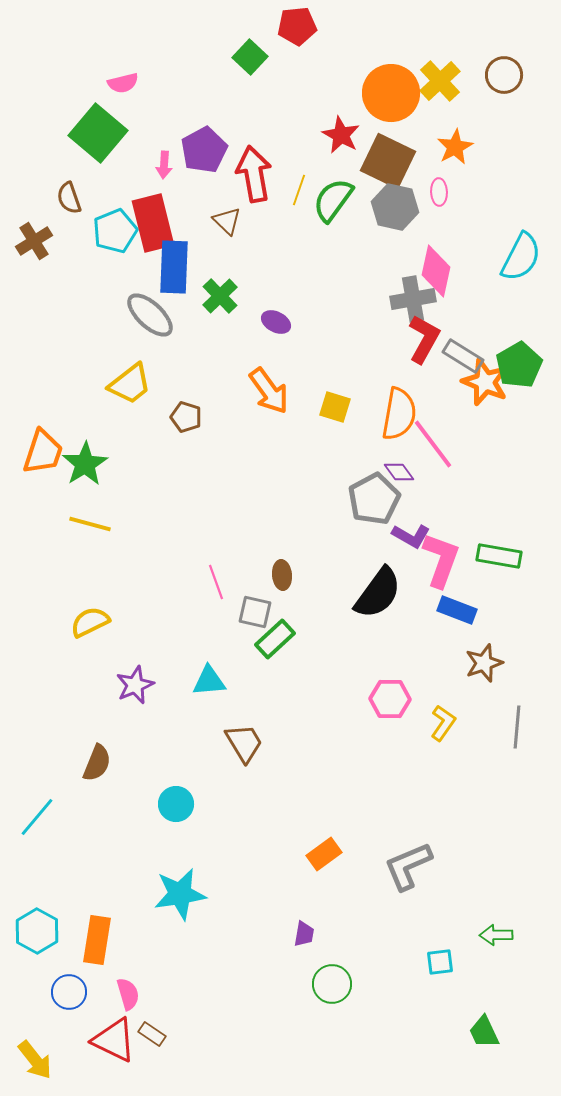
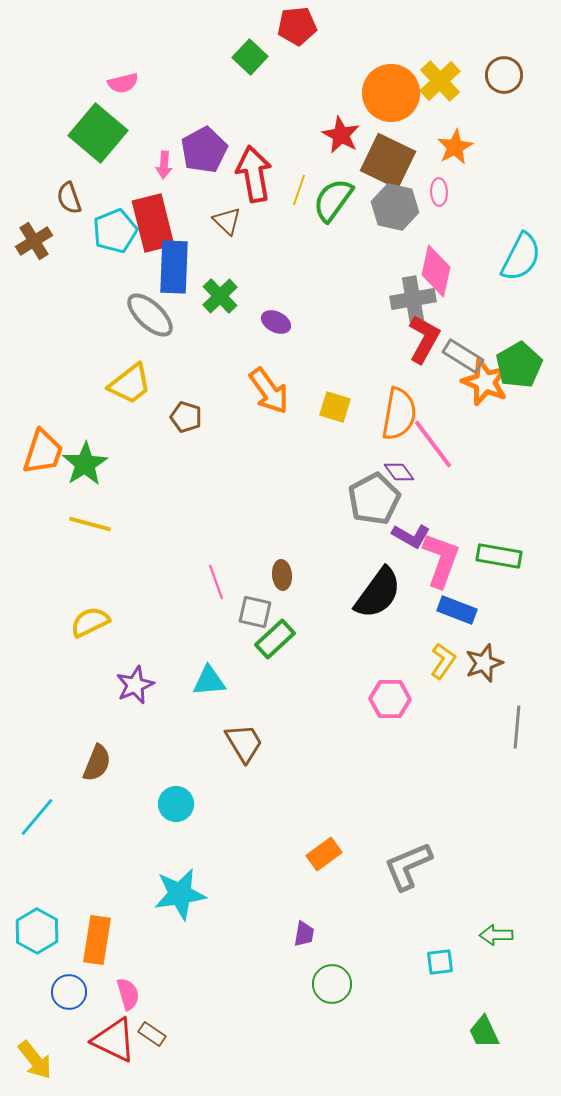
yellow L-shape at (443, 723): moved 62 px up
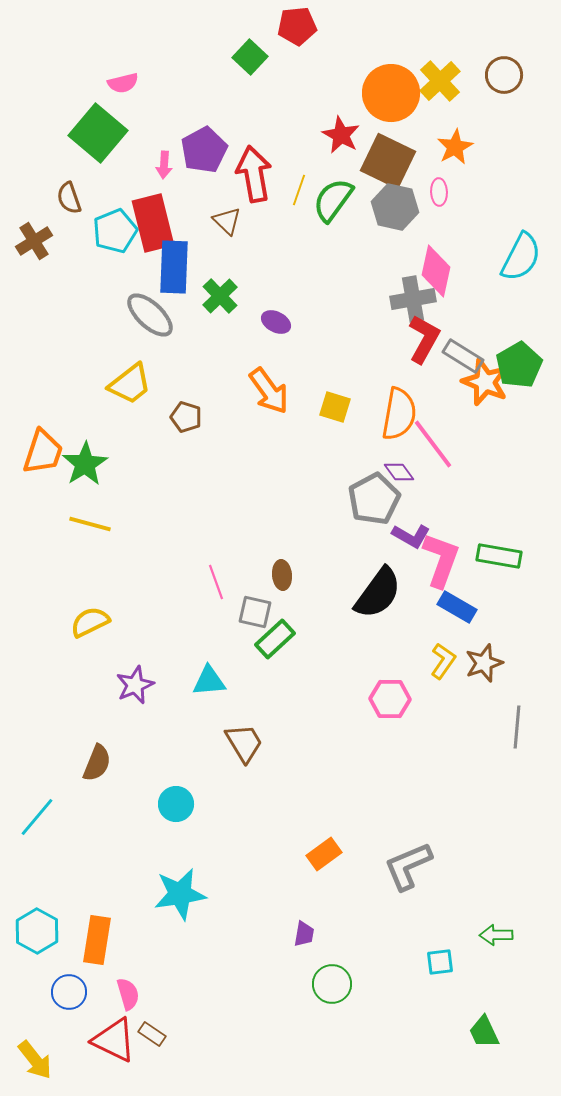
blue rectangle at (457, 610): moved 3 px up; rotated 9 degrees clockwise
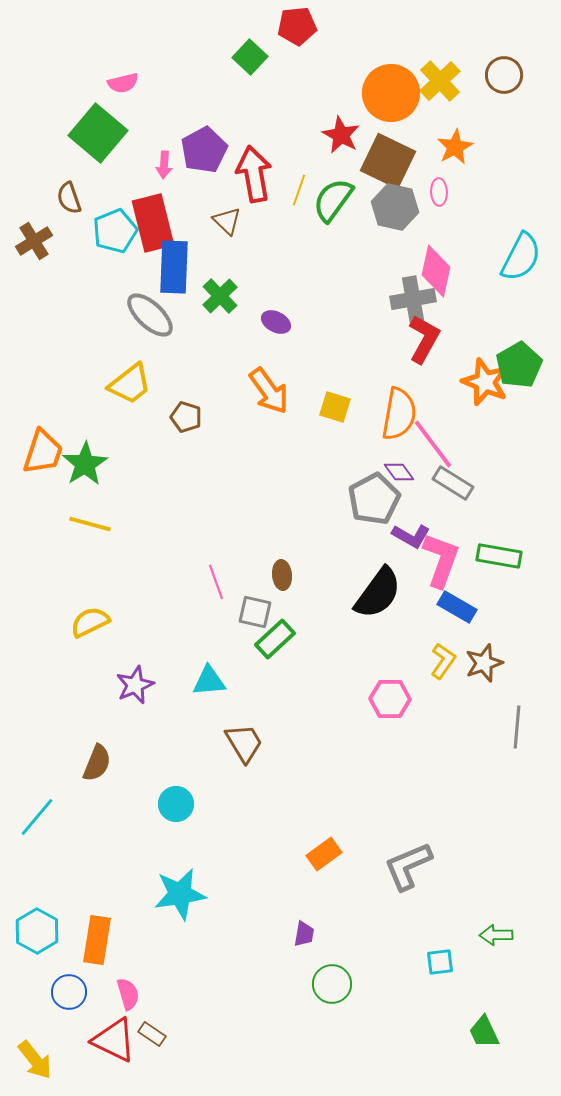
gray rectangle at (463, 356): moved 10 px left, 127 px down
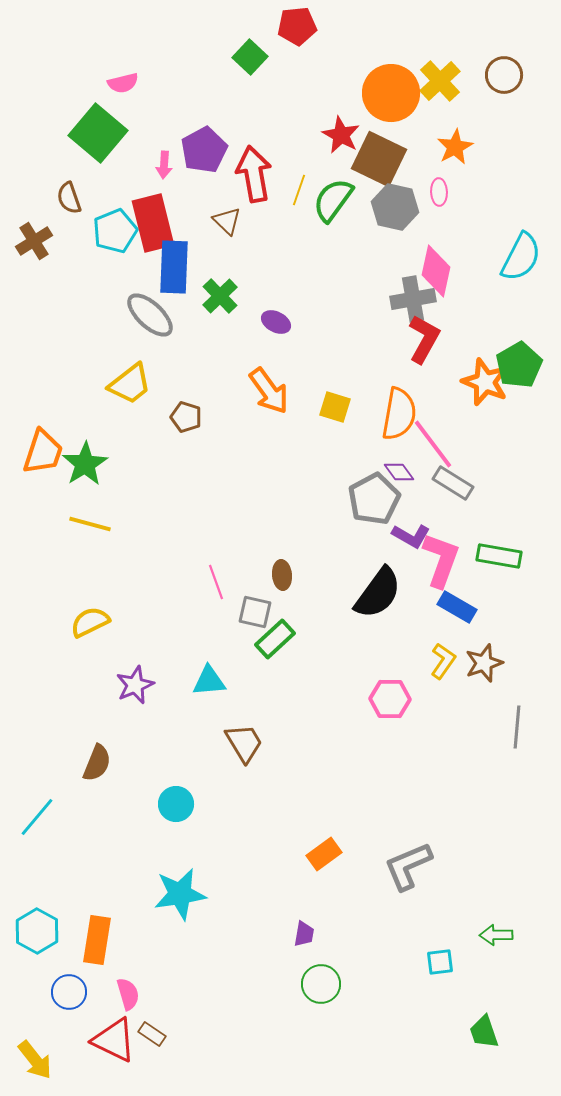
brown square at (388, 161): moved 9 px left, 2 px up
green circle at (332, 984): moved 11 px left
green trapezoid at (484, 1032): rotated 6 degrees clockwise
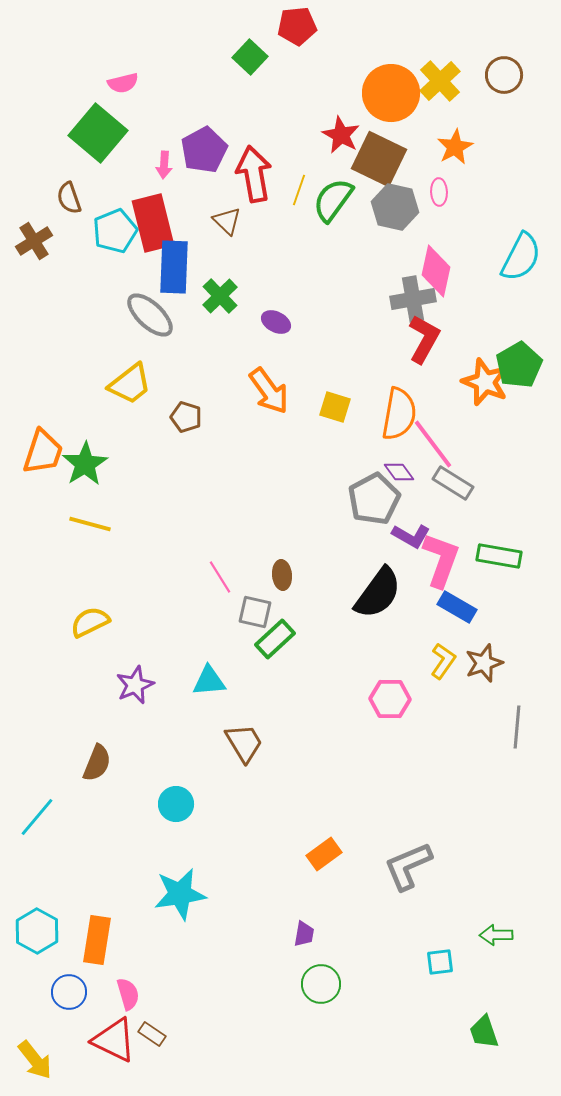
pink line at (216, 582): moved 4 px right, 5 px up; rotated 12 degrees counterclockwise
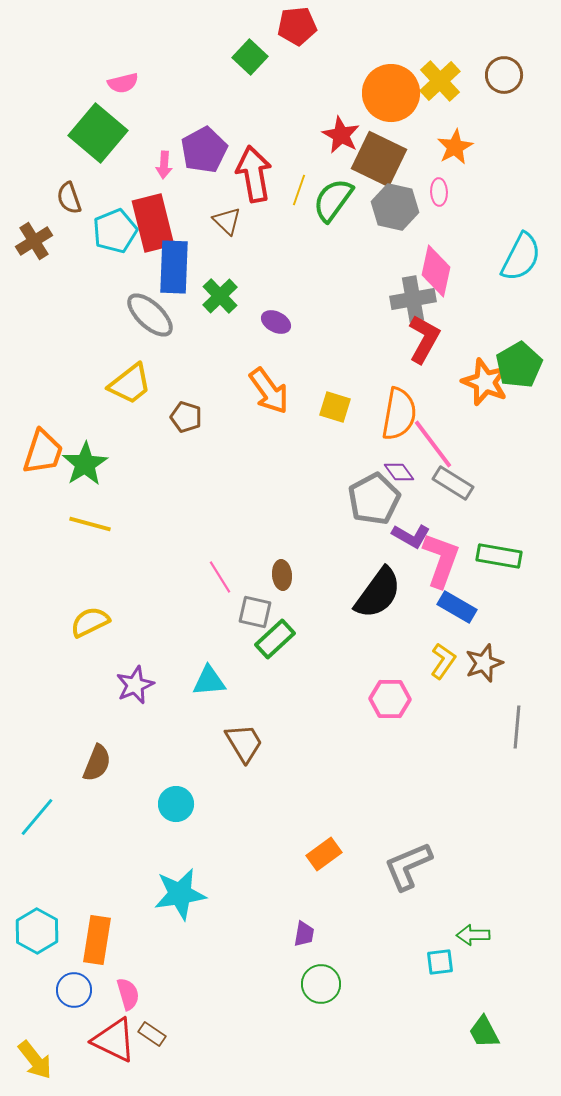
green arrow at (496, 935): moved 23 px left
blue circle at (69, 992): moved 5 px right, 2 px up
green trapezoid at (484, 1032): rotated 9 degrees counterclockwise
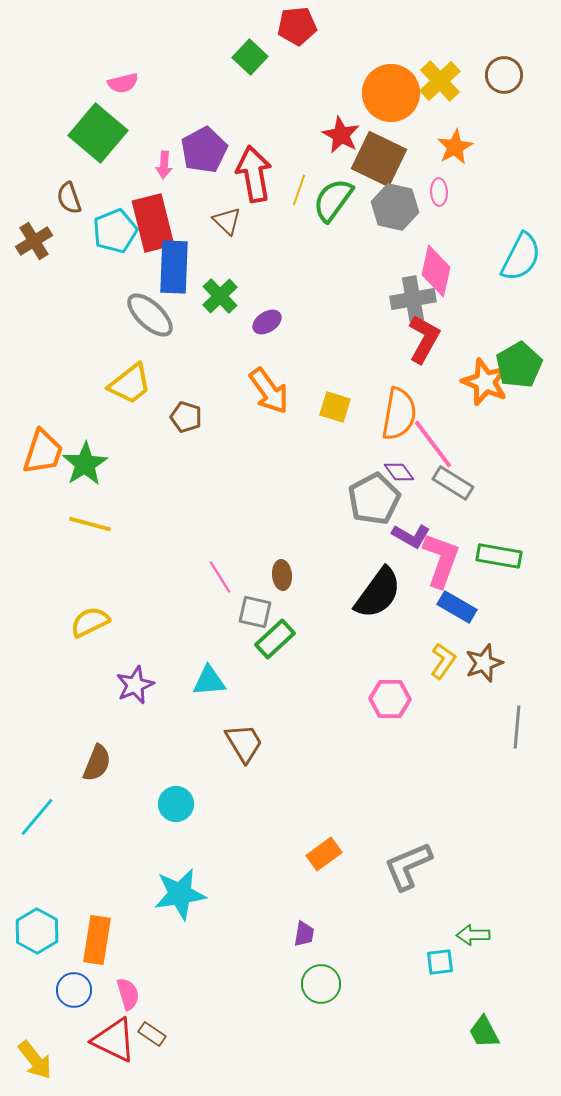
purple ellipse at (276, 322): moved 9 px left; rotated 60 degrees counterclockwise
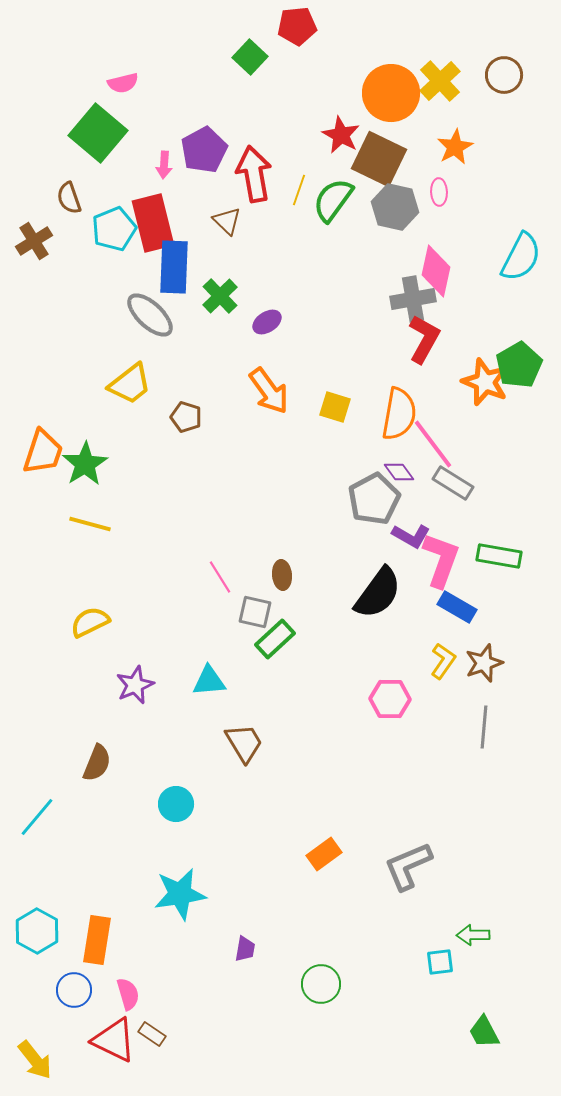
cyan pentagon at (115, 231): moved 1 px left, 2 px up
gray line at (517, 727): moved 33 px left
purple trapezoid at (304, 934): moved 59 px left, 15 px down
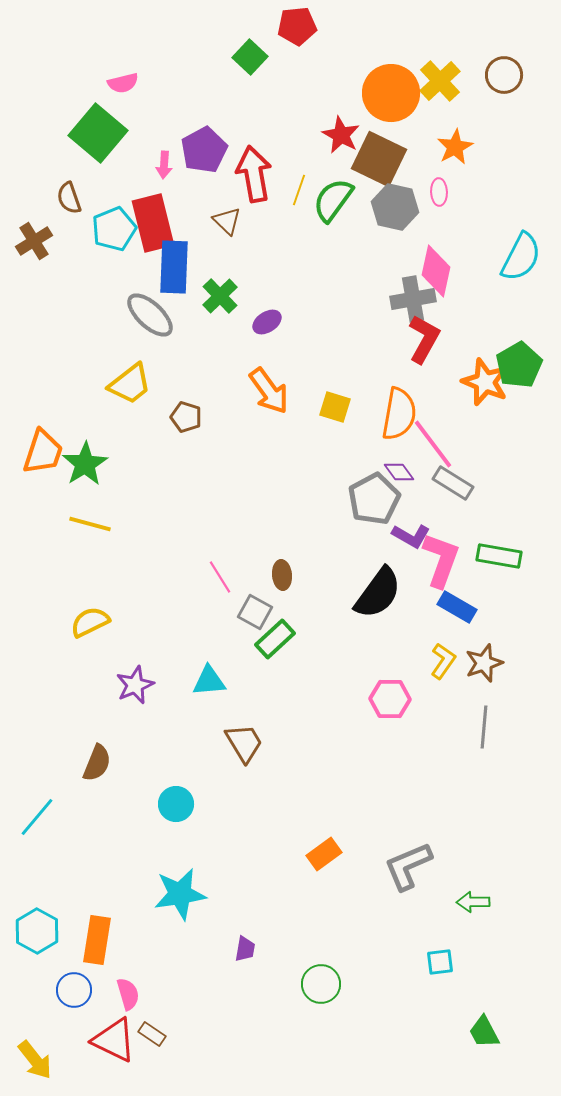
gray square at (255, 612): rotated 16 degrees clockwise
green arrow at (473, 935): moved 33 px up
